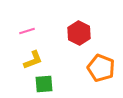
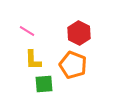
pink line: rotated 49 degrees clockwise
yellow L-shape: rotated 110 degrees clockwise
orange pentagon: moved 28 px left, 3 px up
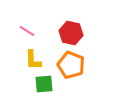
red hexagon: moved 8 px left; rotated 15 degrees counterclockwise
orange pentagon: moved 2 px left
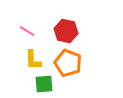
red hexagon: moved 5 px left, 2 px up
orange pentagon: moved 3 px left, 2 px up
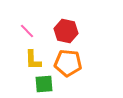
pink line: rotated 14 degrees clockwise
orange pentagon: rotated 16 degrees counterclockwise
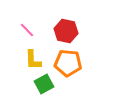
pink line: moved 1 px up
green square: rotated 24 degrees counterclockwise
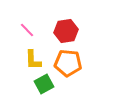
red hexagon: rotated 20 degrees counterclockwise
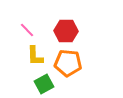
red hexagon: rotated 10 degrees clockwise
yellow L-shape: moved 2 px right, 4 px up
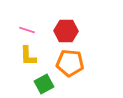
pink line: rotated 28 degrees counterclockwise
yellow L-shape: moved 7 px left
orange pentagon: moved 2 px right
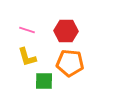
yellow L-shape: moved 1 px left, 1 px down; rotated 15 degrees counterclockwise
green square: moved 3 px up; rotated 30 degrees clockwise
